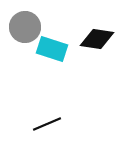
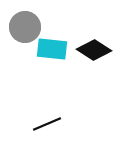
black diamond: moved 3 px left, 11 px down; rotated 24 degrees clockwise
cyan rectangle: rotated 12 degrees counterclockwise
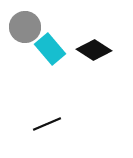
cyan rectangle: moved 2 px left; rotated 44 degrees clockwise
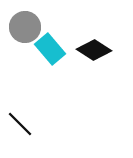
black line: moved 27 px left; rotated 68 degrees clockwise
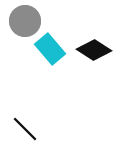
gray circle: moved 6 px up
black line: moved 5 px right, 5 px down
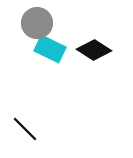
gray circle: moved 12 px right, 2 px down
cyan rectangle: rotated 24 degrees counterclockwise
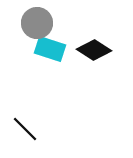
cyan rectangle: rotated 8 degrees counterclockwise
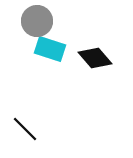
gray circle: moved 2 px up
black diamond: moved 1 px right, 8 px down; rotated 16 degrees clockwise
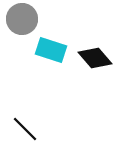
gray circle: moved 15 px left, 2 px up
cyan rectangle: moved 1 px right, 1 px down
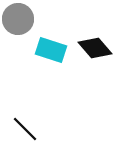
gray circle: moved 4 px left
black diamond: moved 10 px up
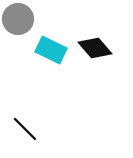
cyan rectangle: rotated 8 degrees clockwise
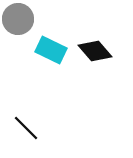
black diamond: moved 3 px down
black line: moved 1 px right, 1 px up
